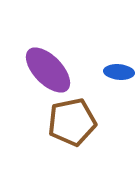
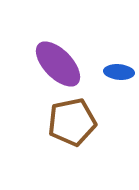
purple ellipse: moved 10 px right, 6 px up
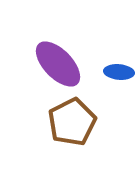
brown pentagon: rotated 15 degrees counterclockwise
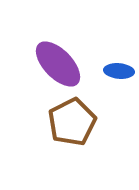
blue ellipse: moved 1 px up
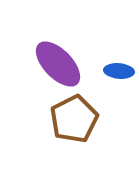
brown pentagon: moved 2 px right, 3 px up
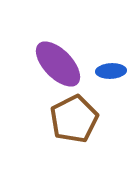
blue ellipse: moved 8 px left; rotated 8 degrees counterclockwise
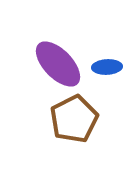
blue ellipse: moved 4 px left, 4 px up
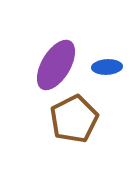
purple ellipse: moved 2 px left, 1 px down; rotated 75 degrees clockwise
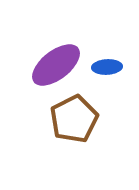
purple ellipse: rotated 21 degrees clockwise
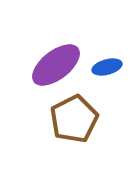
blue ellipse: rotated 12 degrees counterclockwise
